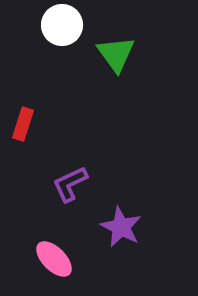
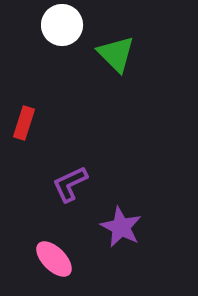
green triangle: rotated 9 degrees counterclockwise
red rectangle: moved 1 px right, 1 px up
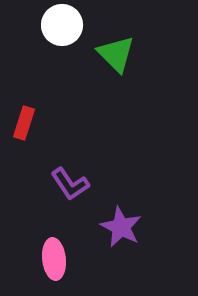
purple L-shape: rotated 99 degrees counterclockwise
pink ellipse: rotated 39 degrees clockwise
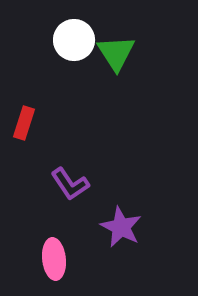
white circle: moved 12 px right, 15 px down
green triangle: moved 1 px up; rotated 12 degrees clockwise
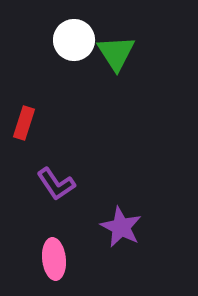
purple L-shape: moved 14 px left
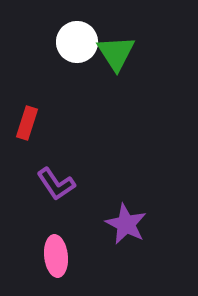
white circle: moved 3 px right, 2 px down
red rectangle: moved 3 px right
purple star: moved 5 px right, 3 px up
pink ellipse: moved 2 px right, 3 px up
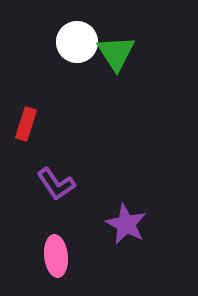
red rectangle: moved 1 px left, 1 px down
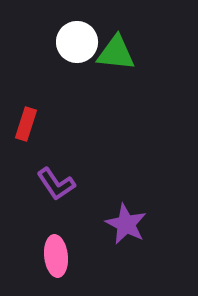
green triangle: rotated 51 degrees counterclockwise
